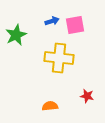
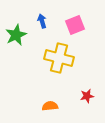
blue arrow: moved 10 px left; rotated 88 degrees counterclockwise
pink square: rotated 12 degrees counterclockwise
yellow cross: rotated 8 degrees clockwise
red star: rotated 24 degrees counterclockwise
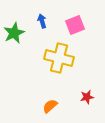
green star: moved 2 px left, 2 px up
red star: moved 1 px down
orange semicircle: rotated 35 degrees counterclockwise
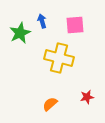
pink square: rotated 18 degrees clockwise
green star: moved 6 px right
orange semicircle: moved 2 px up
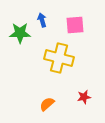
blue arrow: moved 1 px up
green star: rotated 25 degrees clockwise
red star: moved 3 px left
orange semicircle: moved 3 px left
